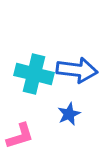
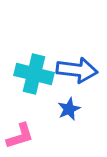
blue star: moved 5 px up
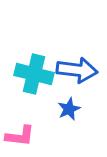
pink L-shape: rotated 24 degrees clockwise
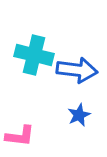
cyan cross: moved 19 px up
blue star: moved 10 px right, 6 px down
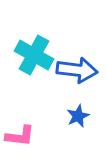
cyan cross: rotated 15 degrees clockwise
blue star: moved 1 px left, 1 px down
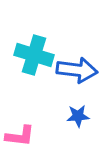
cyan cross: rotated 12 degrees counterclockwise
blue star: rotated 20 degrees clockwise
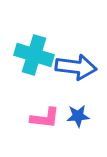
blue arrow: moved 1 px left, 3 px up
pink L-shape: moved 25 px right, 18 px up
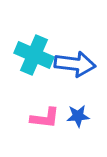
cyan cross: rotated 6 degrees clockwise
blue arrow: moved 1 px left, 3 px up
